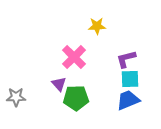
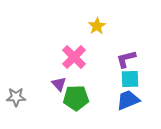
yellow star: rotated 30 degrees counterclockwise
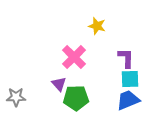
yellow star: rotated 24 degrees counterclockwise
purple L-shape: moved 1 px up; rotated 105 degrees clockwise
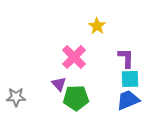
yellow star: rotated 18 degrees clockwise
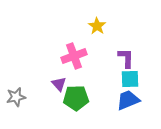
pink cross: moved 1 px up; rotated 25 degrees clockwise
gray star: rotated 12 degrees counterclockwise
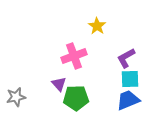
purple L-shape: rotated 120 degrees counterclockwise
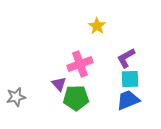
pink cross: moved 6 px right, 8 px down
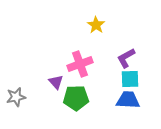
yellow star: moved 1 px left, 1 px up
purple triangle: moved 3 px left, 2 px up
blue trapezoid: rotated 25 degrees clockwise
